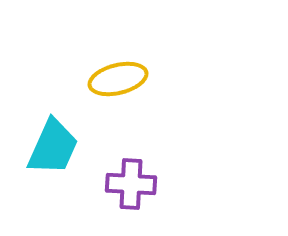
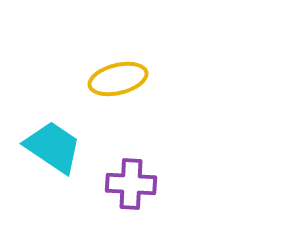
cyan trapezoid: rotated 80 degrees counterclockwise
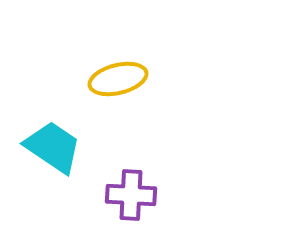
purple cross: moved 11 px down
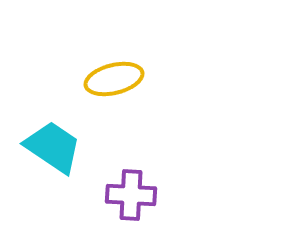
yellow ellipse: moved 4 px left
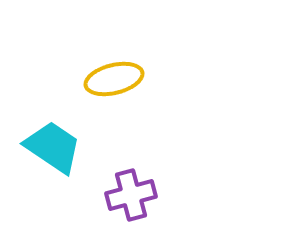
purple cross: rotated 18 degrees counterclockwise
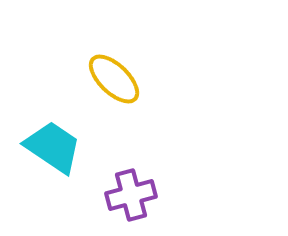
yellow ellipse: rotated 58 degrees clockwise
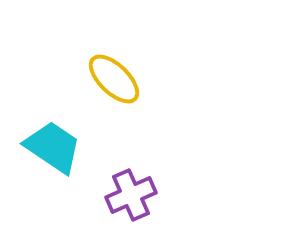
purple cross: rotated 9 degrees counterclockwise
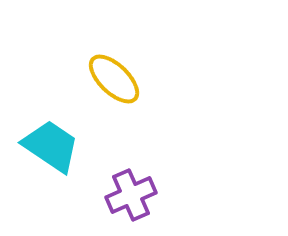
cyan trapezoid: moved 2 px left, 1 px up
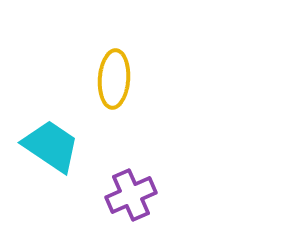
yellow ellipse: rotated 50 degrees clockwise
